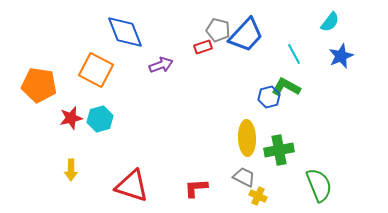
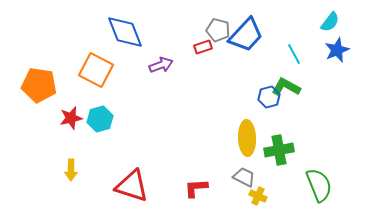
blue star: moved 4 px left, 6 px up
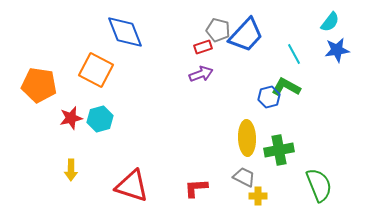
blue star: rotated 15 degrees clockwise
purple arrow: moved 40 px right, 9 px down
yellow cross: rotated 24 degrees counterclockwise
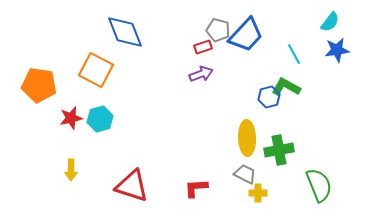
gray trapezoid: moved 1 px right, 3 px up
yellow cross: moved 3 px up
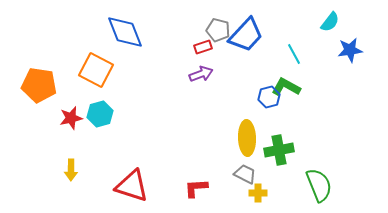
blue star: moved 13 px right
cyan hexagon: moved 5 px up
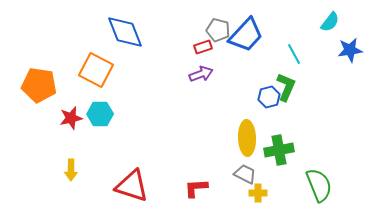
green L-shape: rotated 84 degrees clockwise
cyan hexagon: rotated 15 degrees clockwise
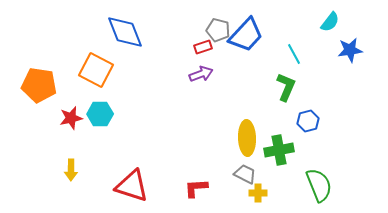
blue hexagon: moved 39 px right, 24 px down
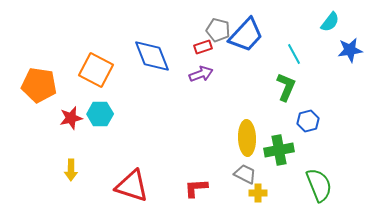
blue diamond: moved 27 px right, 24 px down
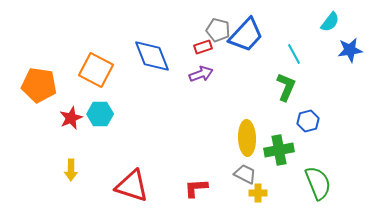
red star: rotated 10 degrees counterclockwise
green semicircle: moved 1 px left, 2 px up
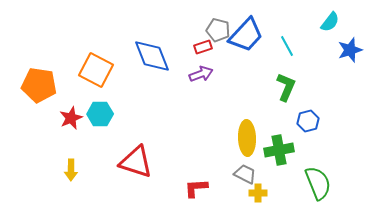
blue star: rotated 10 degrees counterclockwise
cyan line: moved 7 px left, 8 px up
red triangle: moved 4 px right, 24 px up
